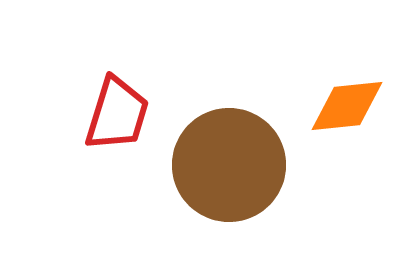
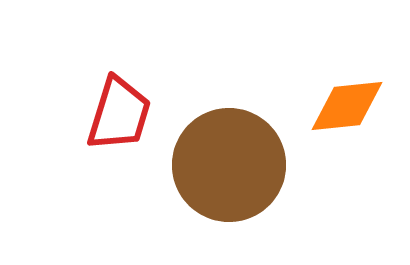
red trapezoid: moved 2 px right
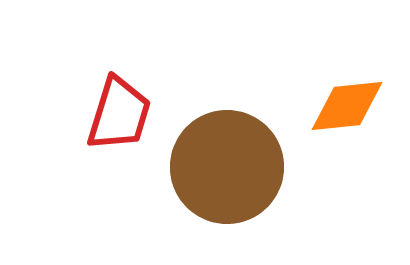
brown circle: moved 2 px left, 2 px down
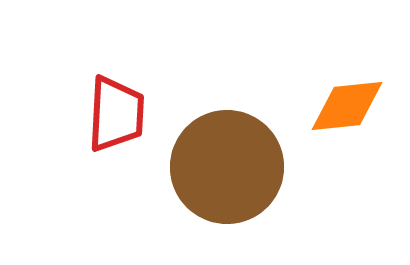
red trapezoid: moved 3 px left; rotated 14 degrees counterclockwise
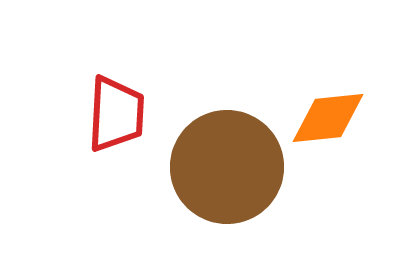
orange diamond: moved 19 px left, 12 px down
